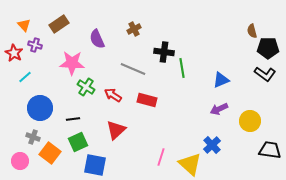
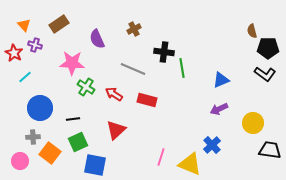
red arrow: moved 1 px right, 1 px up
yellow circle: moved 3 px right, 2 px down
gray cross: rotated 24 degrees counterclockwise
yellow triangle: rotated 20 degrees counterclockwise
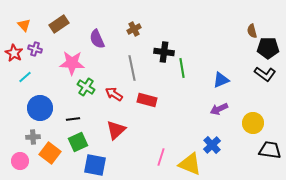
purple cross: moved 4 px down
gray line: moved 1 px left, 1 px up; rotated 55 degrees clockwise
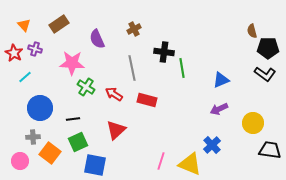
pink line: moved 4 px down
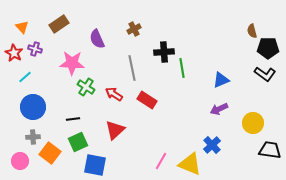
orange triangle: moved 2 px left, 2 px down
black cross: rotated 12 degrees counterclockwise
red rectangle: rotated 18 degrees clockwise
blue circle: moved 7 px left, 1 px up
red triangle: moved 1 px left
pink line: rotated 12 degrees clockwise
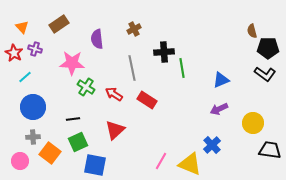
purple semicircle: rotated 18 degrees clockwise
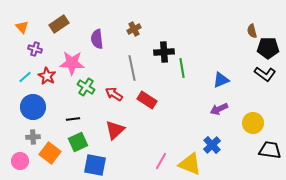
red star: moved 33 px right, 23 px down
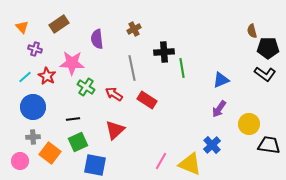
purple arrow: rotated 30 degrees counterclockwise
yellow circle: moved 4 px left, 1 px down
black trapezoid: moved 1 px left, 5 px up
